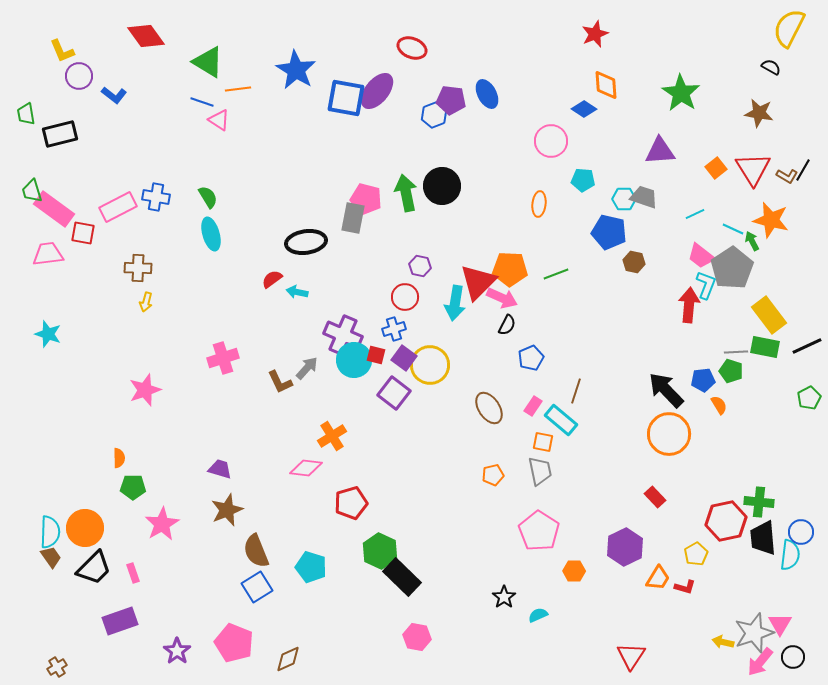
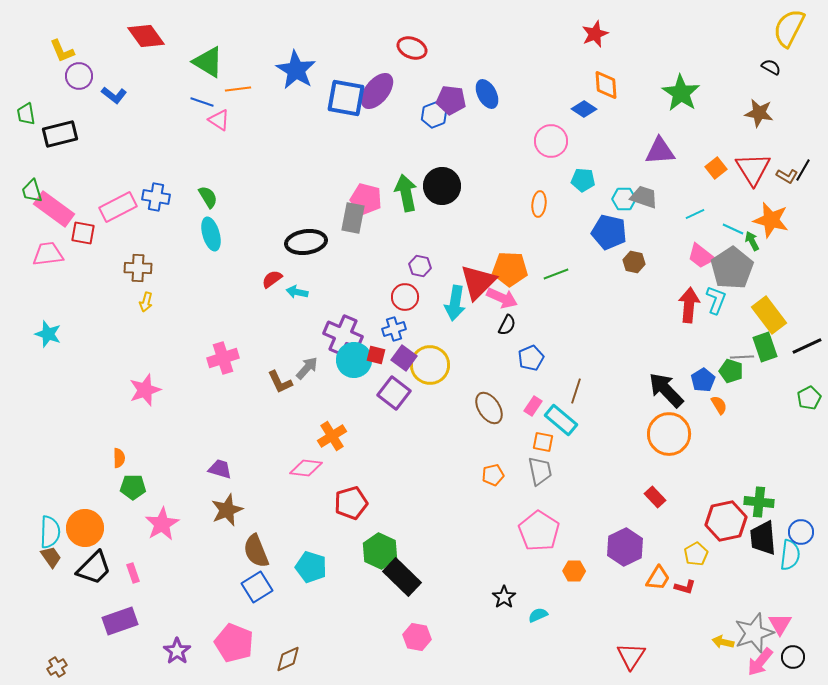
cyan L-shape at (706, 285): moved 10 px right, 15 px down
green rectangle at (765, 347): rotated 60 degrees clockwise
gray line at (736, 352): moved 6 px right, 5 px down
blue pentagon at (703, 380): rotated 25 degrees counterclockwise
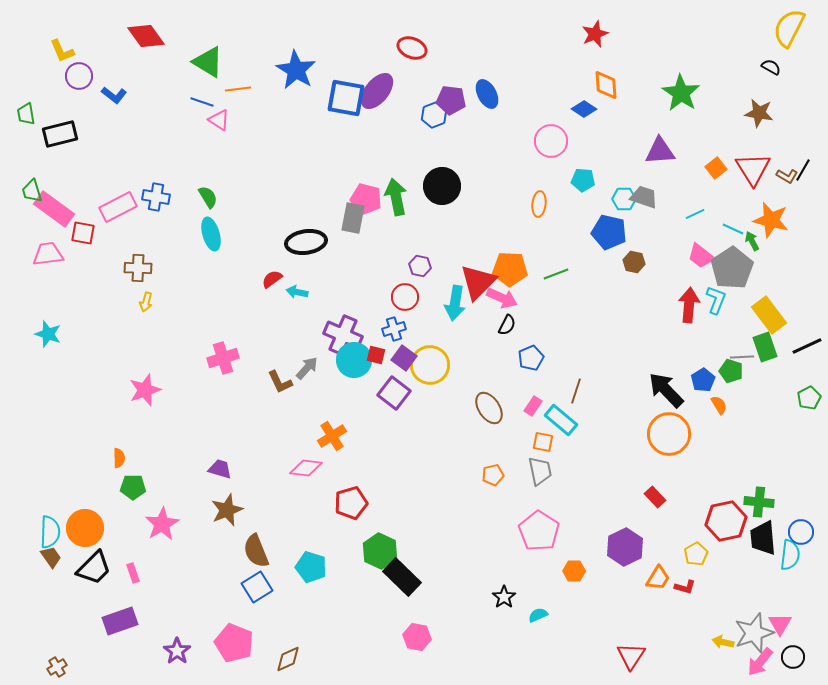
green arrow at (406, 193): moved 10 px left, 4 px down
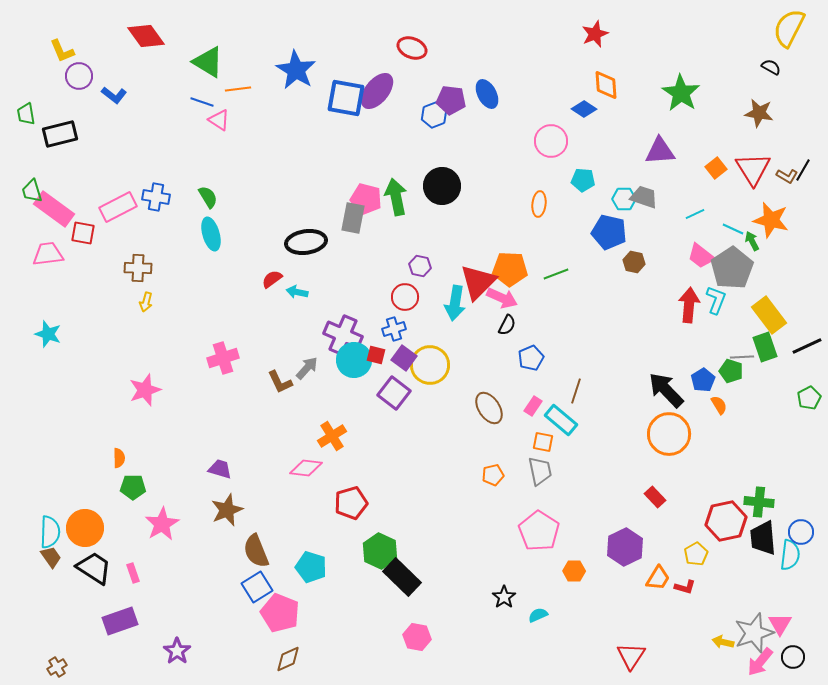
black trapezoid at (94, 568): rotated 102 degrees counterclockwise
pink pentagon at (234, 643): moved 46 px right, 30 px up
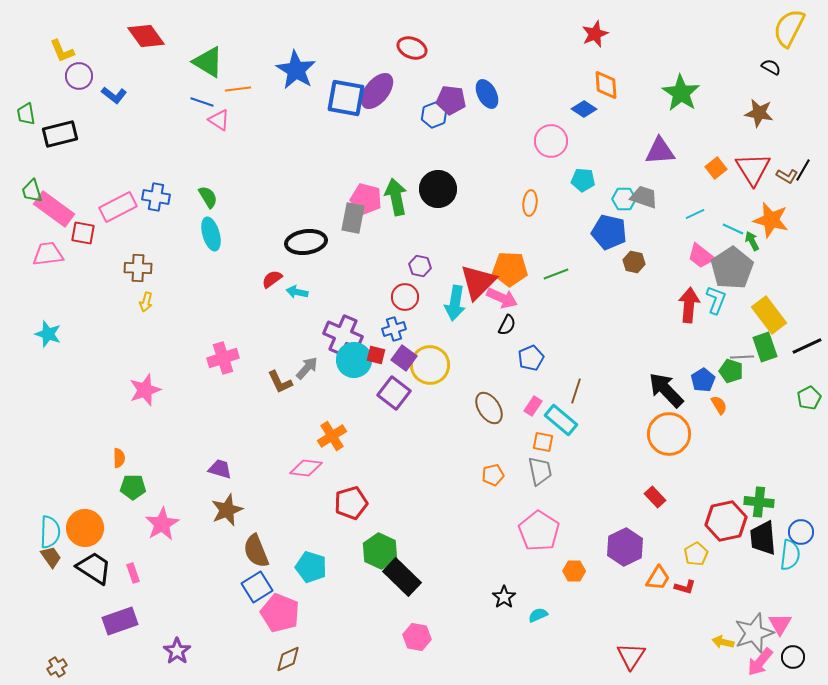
black circle at (442, 186): moved 4 px left, 3 px down
orange ellipse at (539, 204): moved 9 px left, 1 px up
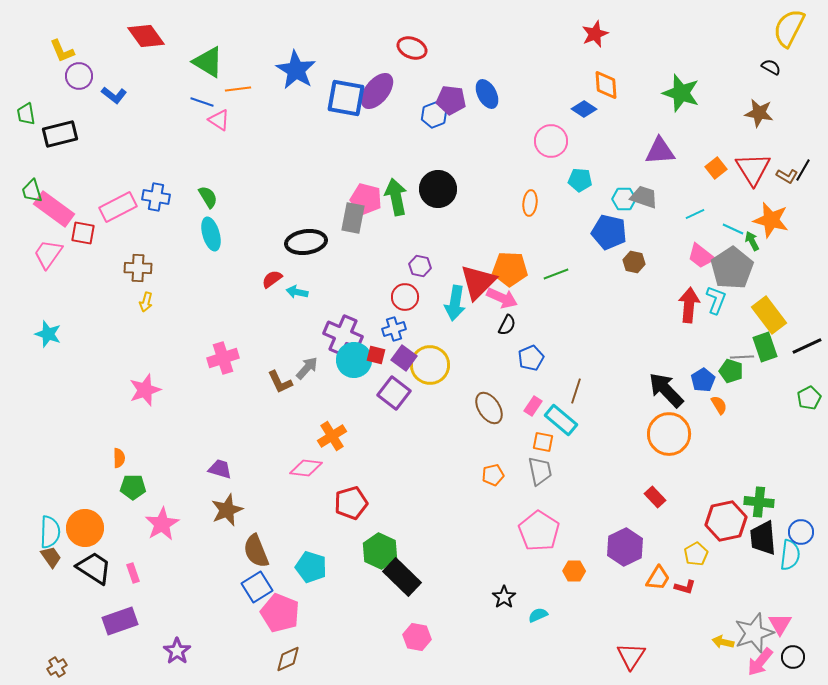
green star at (681, 93): rotated 15 degrees counterclockwise
cyan pentagon at (583, 180): moved 3 px left
pink trapezoid at (48, 254): rotated 48 degrees counterclockwise
